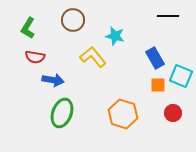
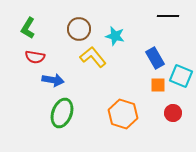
brown circle: moved 6 px right, 9 px down
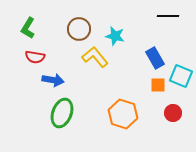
yellow L-shape: moved 2 px right
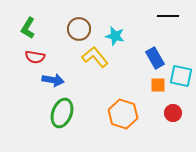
cyan square: rotated 10 degrees counterclockwise
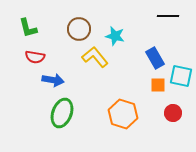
green L-shape: rotated 45 degrees counterclockwise
